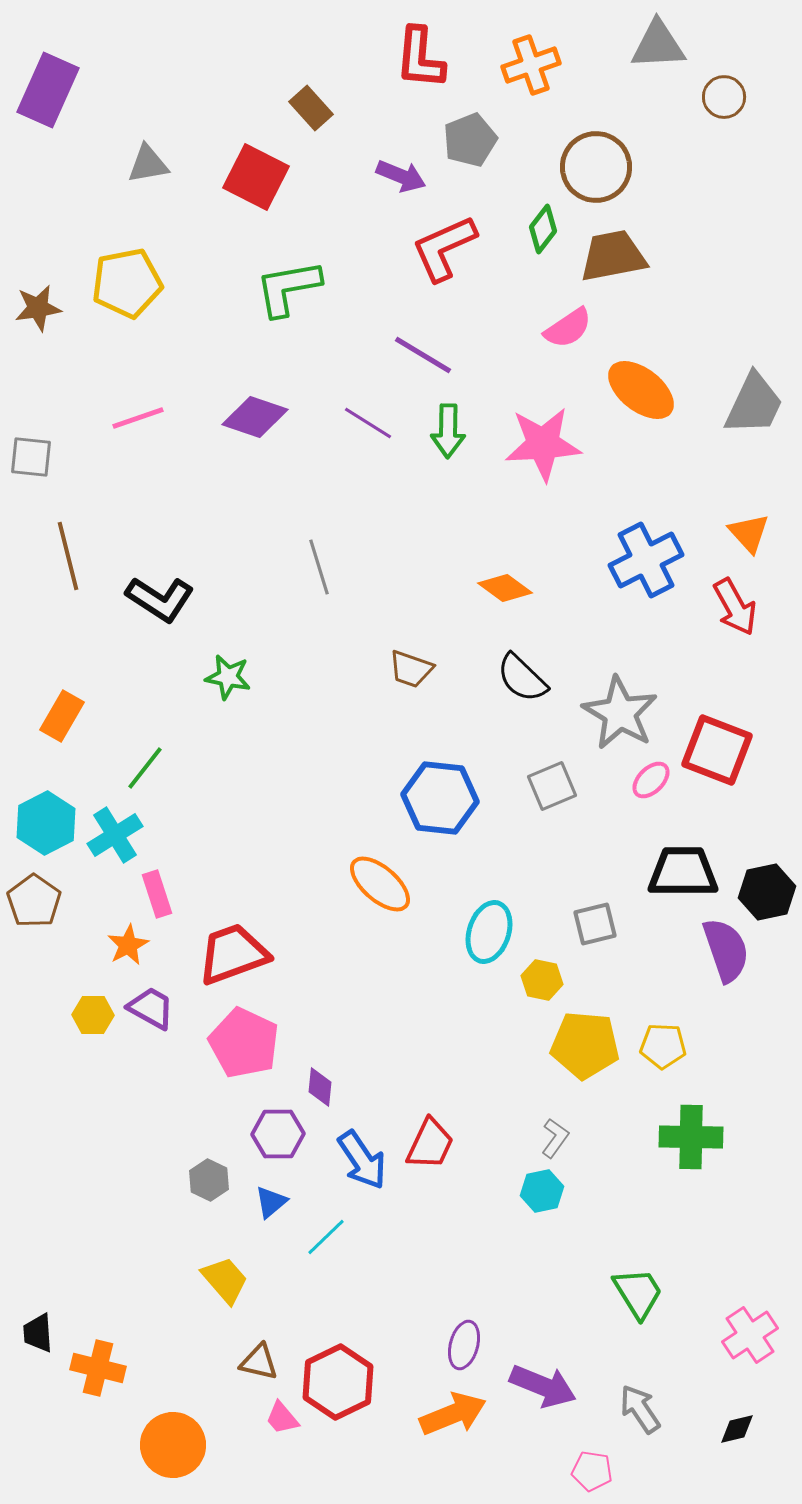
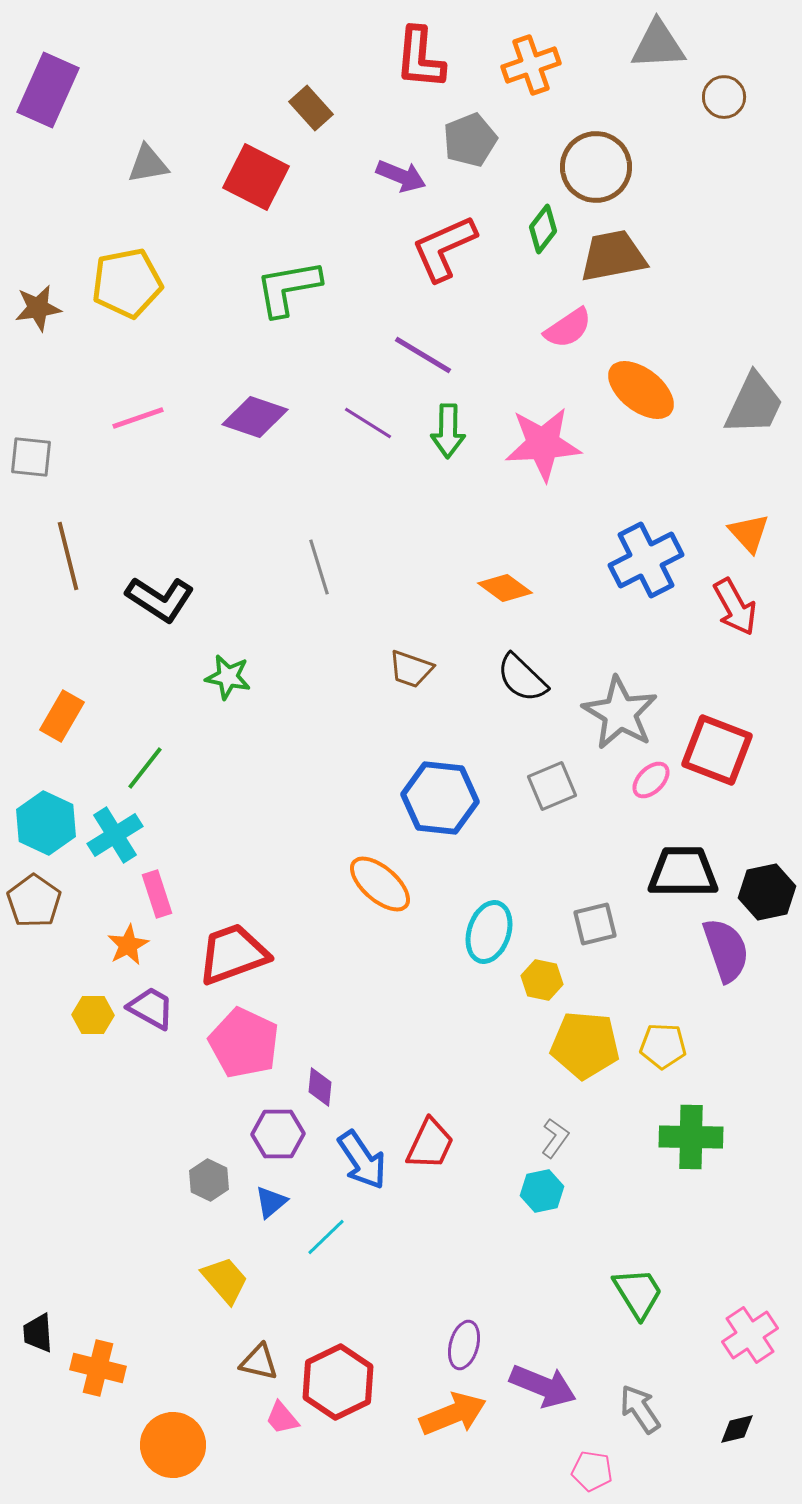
cyan hexagon at (46, 823): rotated 8 degrees counterclockwise
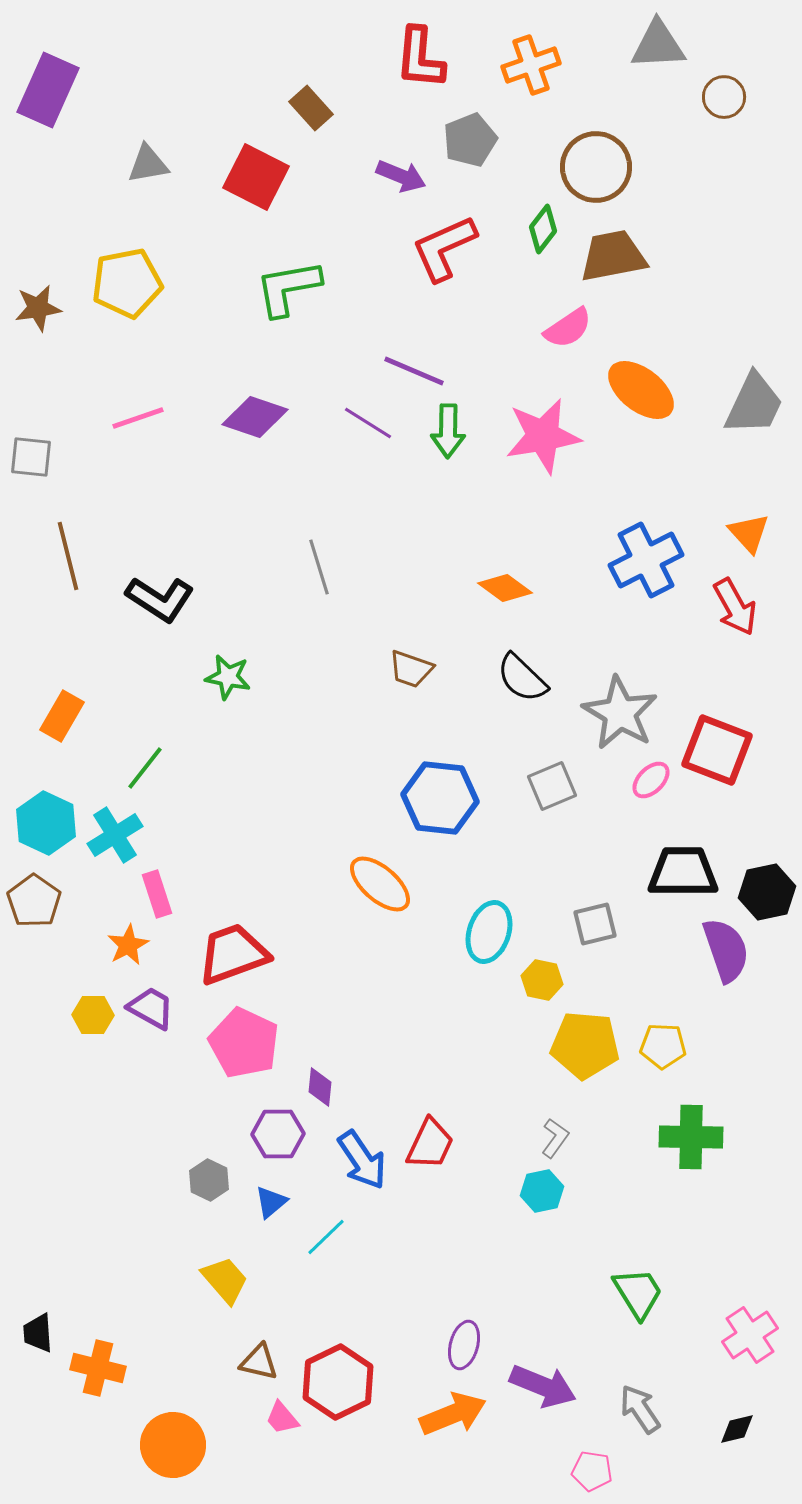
purple line at (423, 355): moved 9 px left, 16 px down; rotated 8 degrees counterclockwise
pink star at (543, 444): moved 8 px up; rotated 6 degrees counterclockwise
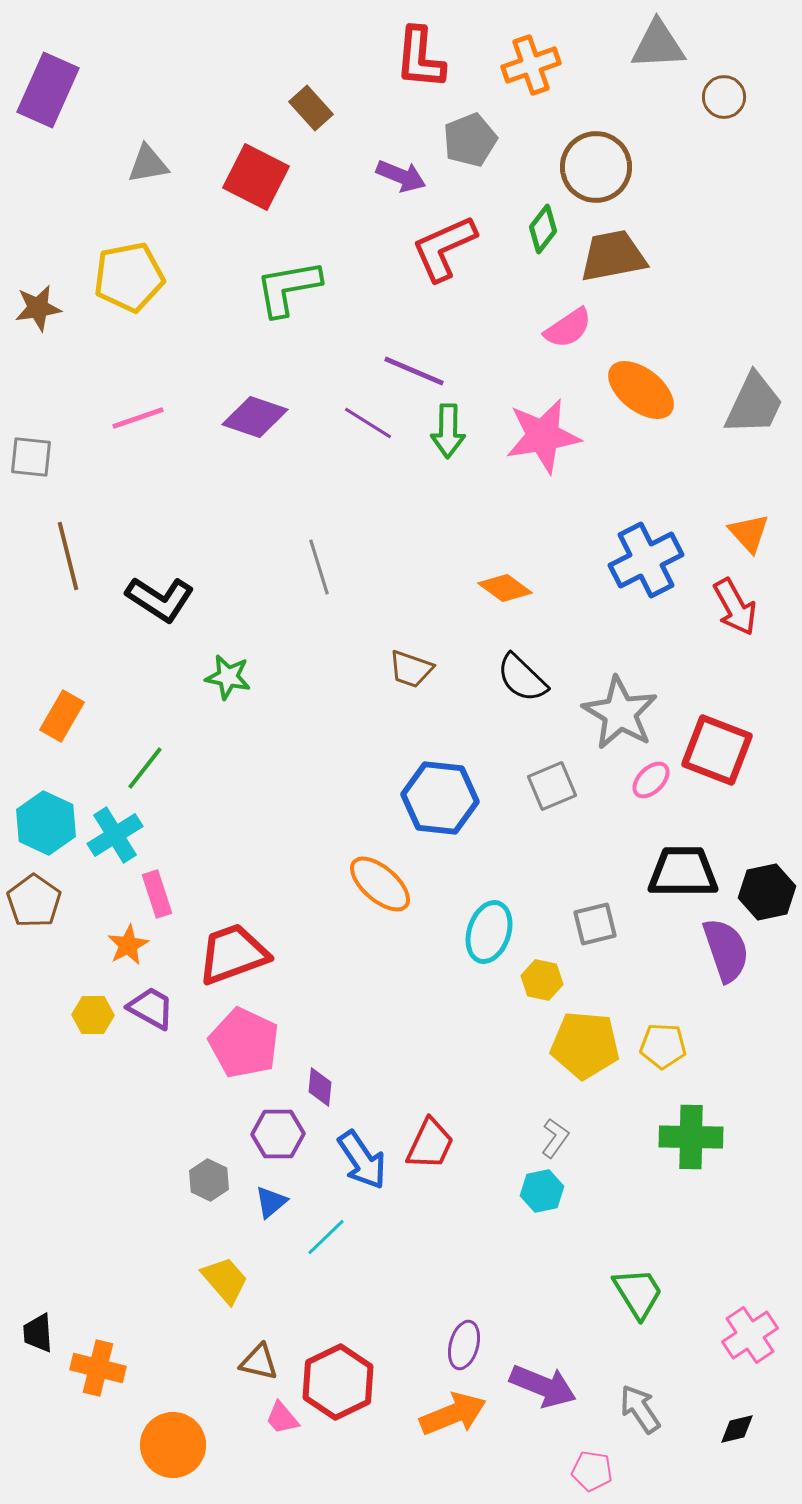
yellow pentagon at (127, 283): moved 2 px right, 6 px up
